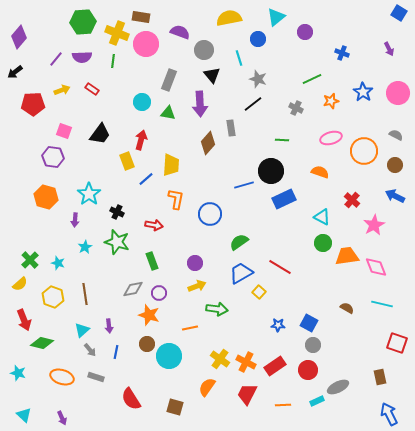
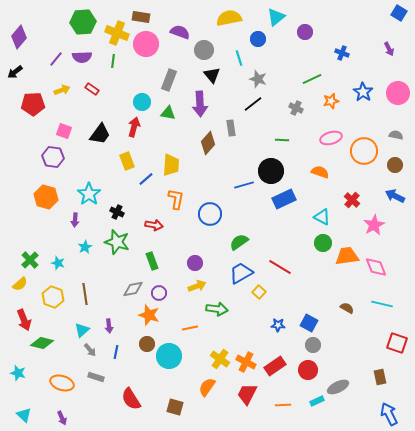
gray semicircle at (396, 135): rotated 16 degrees counterclockwise
red arrow at (141, 140): moved 7 px left, 13 px up
orange ellipse at (62, 377): moved 6 px down
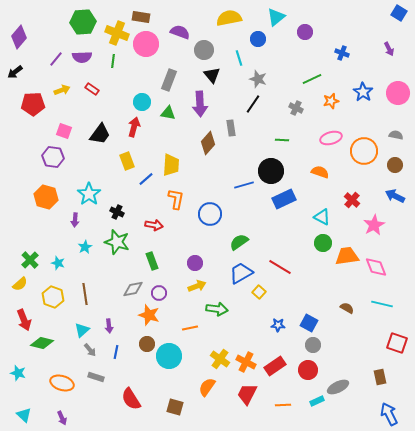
black line at (253, 104): rotated 18 degrees counterclockwise
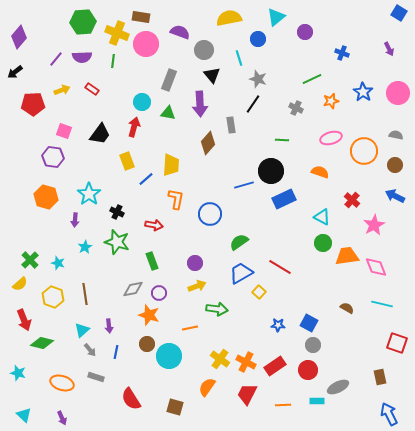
gray rectangle at (231, 128): moved 3 px up
cyan rectangle at (317, 401): rotated 24 degrees clockwise
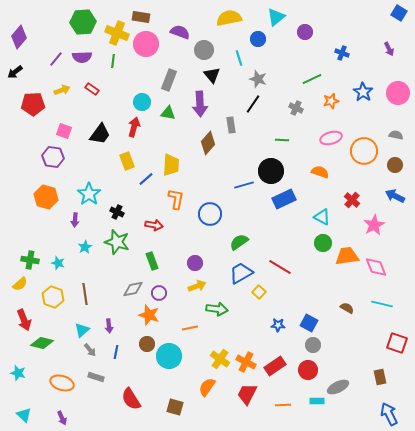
green cross at (30, 260): rotated 36 degrees counterclockwise
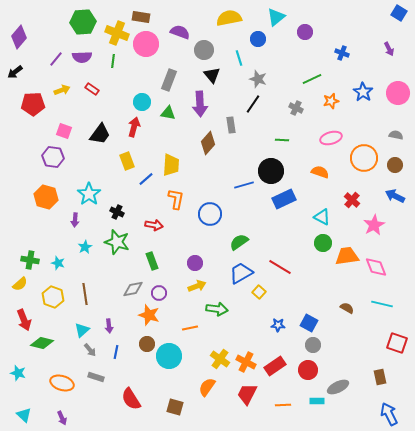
orange circle at (364, 151): moved 7 px down
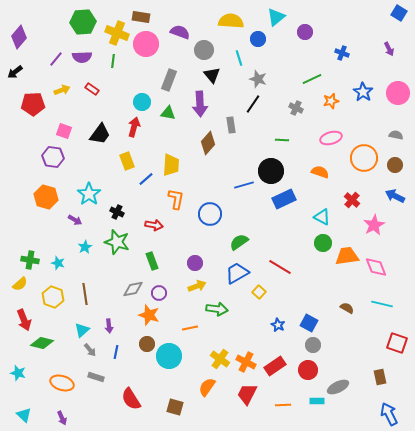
yellow semicircle at (229, 18): moved 2 px right, 3 px down; rotated 15 degrees clockwise
purple arrow at (75, 220): rotated 64 degrees counterclockwise
blue trapezoid at (241, 273): moved 4 px left
blue star at (278, 325): rotated 24 degrees clockwise
